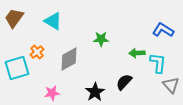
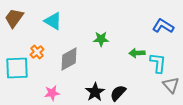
blue L-shape: moved 4 px up
cyan square: rotated 15 degrees clockwise
black semicircle: moved 6 px left, 11 px down
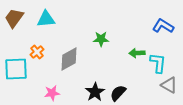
cyan triangle: moved 7 px left, 2 px up; rotated 36 degrees counterclockwise
cyan square: moved 1 px left, 1 px down
gray triangle: moved 2 px left; rotated 18 degrees counterclockwise
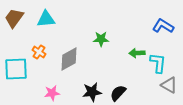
orange cross: moved 2 px right; rotated 16 degrees counterclockwise
black star: moved 3 px left; rotated 24 degrees clockwise
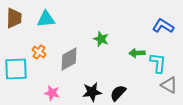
brown trapezoid: rotated 145 degrees clockwise
green star: rotated 21 degrees clockwise
pink star: rotated 21 degrees clockwise
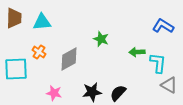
cyan triangle: moved 4 px left, 3 px down
green arrow: moved 1 px up
pink star: moved 2 px right
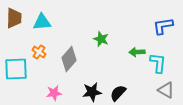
blue L-shape: rotated 40 degrees counterclockwise
gray diamond: rotated 20 degrees counterclockwise
gray triangle: moved 3 px left, 5 px down
pink star: rotated 21 degrees counterclockwise
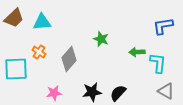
brown trapezoid: rotated 45 degrees clockwise
gray triangle: moved 1 px down
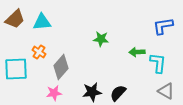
brown trapezoid: moved 1 px right, 1 px down
green star: rotated 14 degrees counterclockwise
gray diamond: moved 8 px left, 8 px down
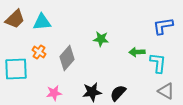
gray diamond: moved 6 px right, 9 px up
